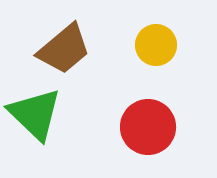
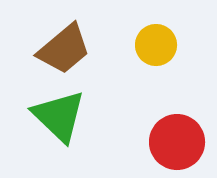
green triangle: moved 24 px right, 2 px down
red circle: moved 29 px right, 15 px down
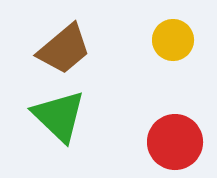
yellow circle: moved 17 px right, 5 px up
red circle: moved 2 px left
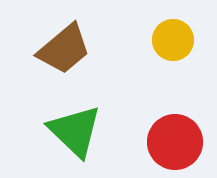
green triangle: moved 16 px right, 15 px down
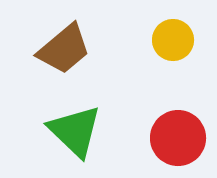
red circle: moved 3 px right, 4 px up
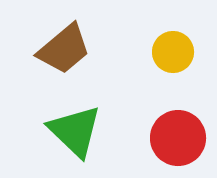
yellow circle: moved 12 px down
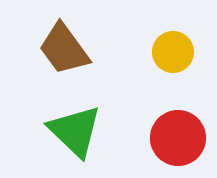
brown trapezoid: rotated 94 degrees clockwise
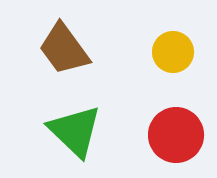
red circle: moved 2 px left, 3 px up
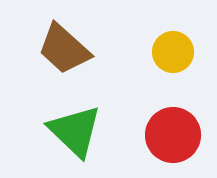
brown trapezoid: rotated 12 degrees counterclockwise
red circle: moved 3 px left
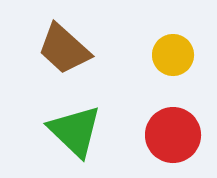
yellow circle: moved 3 px down
